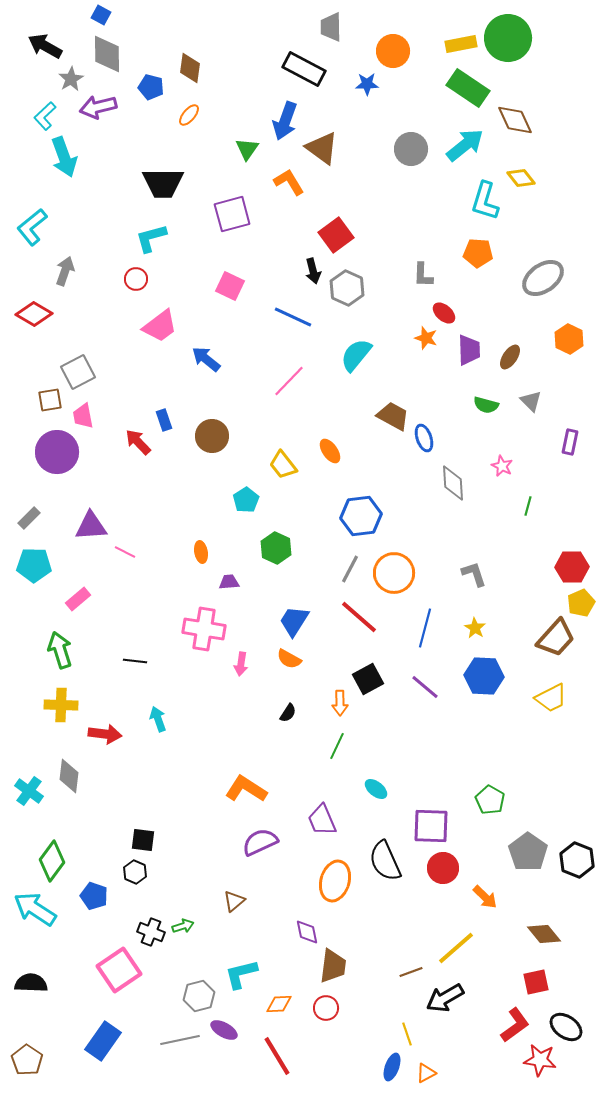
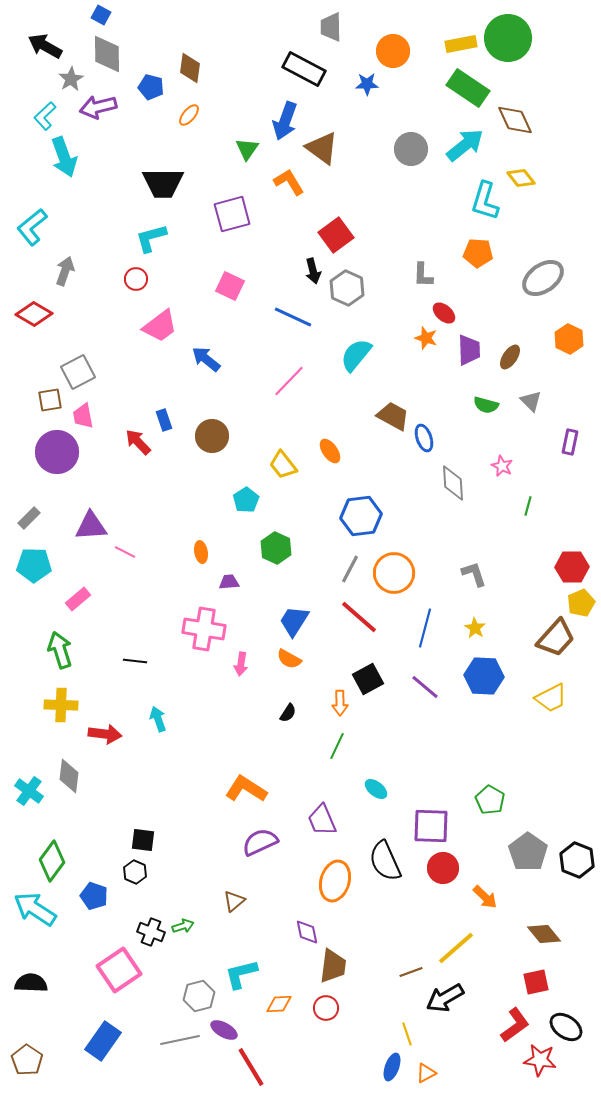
red line at (277, 1056): moved 26 px left, 11 px down
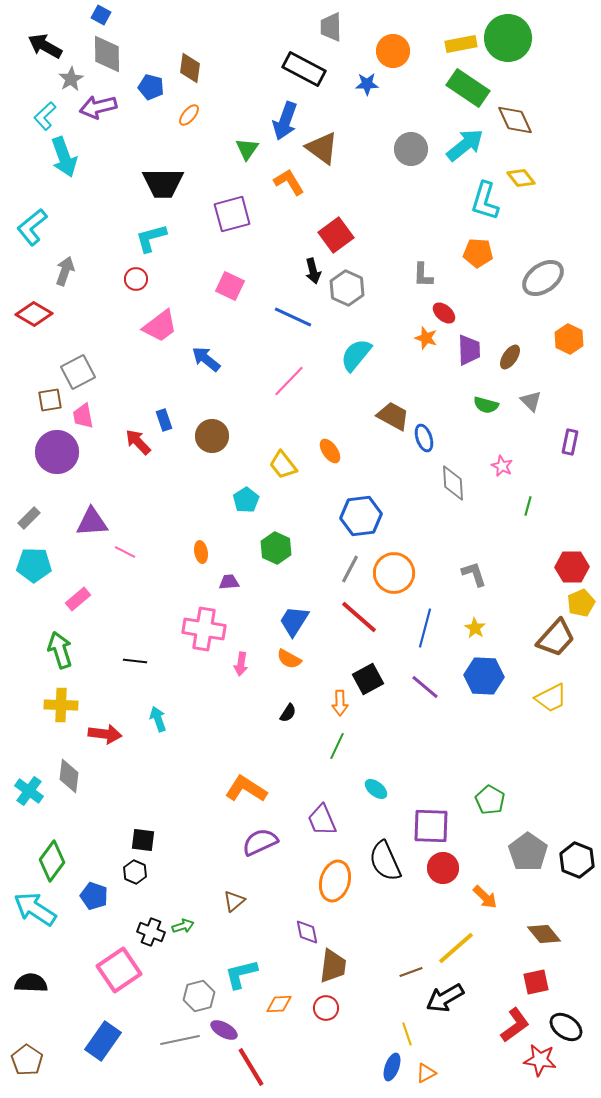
purple triangle at (91, 526): moved 1 px right, 4 px up
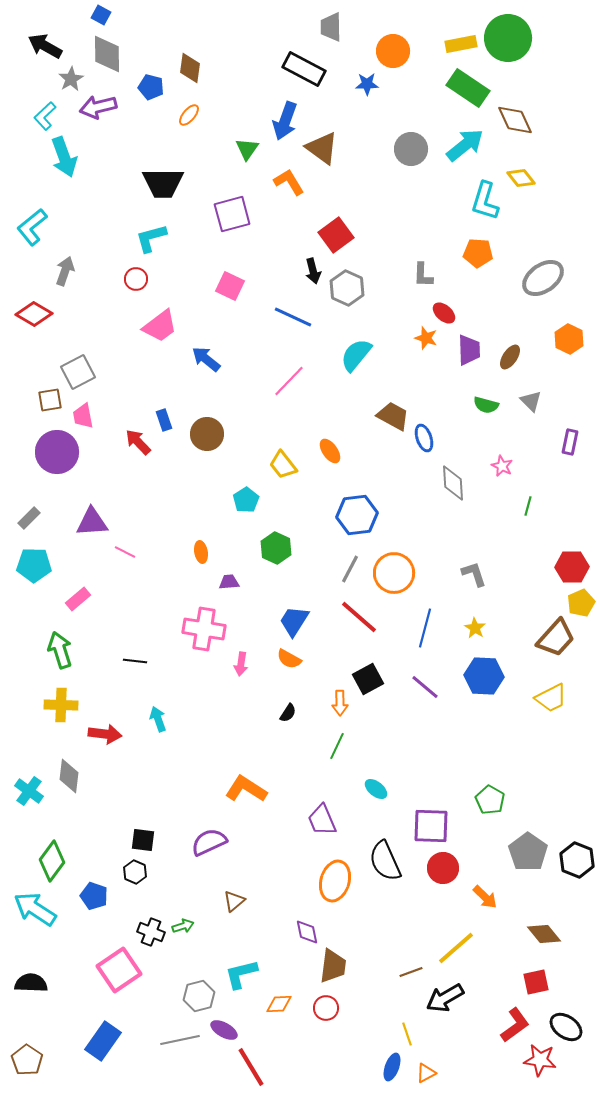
brown circle at (212, 436): moved 5 px left, 2 px up
blue hexagon at (361, 516): moved 4 px left, 1 px up
purple semicircle at (260, 842): moved 51 px left
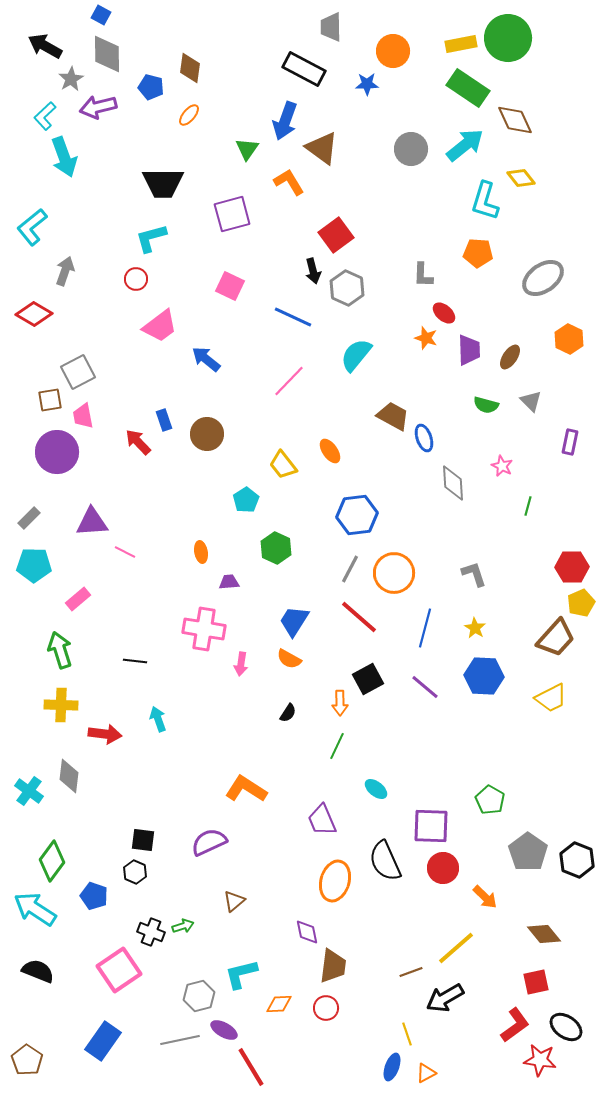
black semicircle at (31, 983): moved 7 px right, 12 px up; rotated 20 degrees clockwise
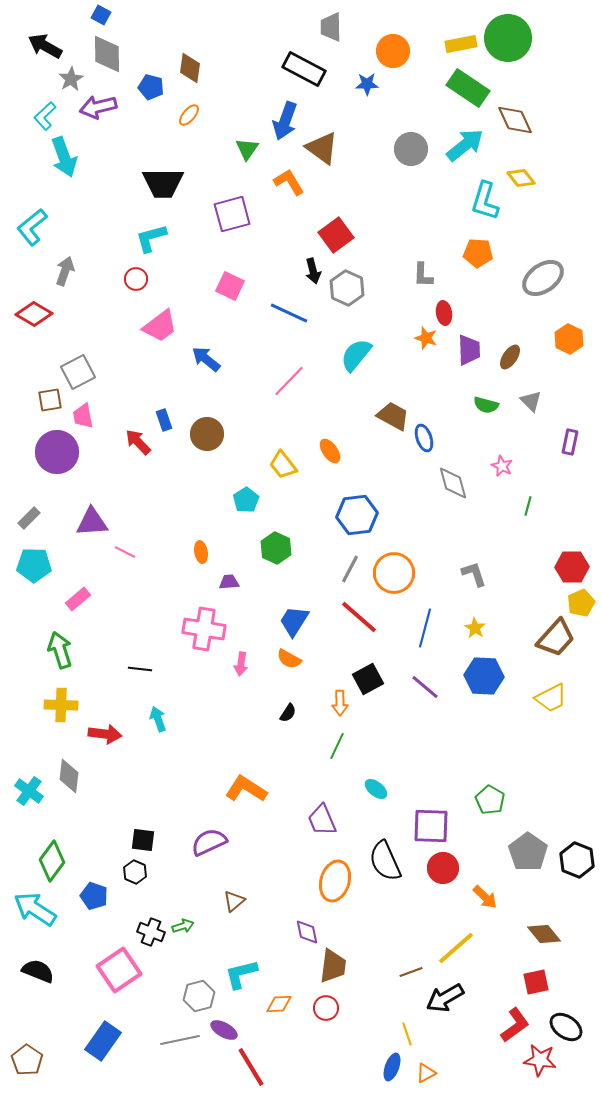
red ellipse at (444, 313): rotated 40 degrees clockwise
blue line at (293, 317): moved 4 px left, 4 px up
gray diamond at (453, 483): rotated 12 degrees counterclockwise
black line at (135, 661): moved 5 px right, 8 px down
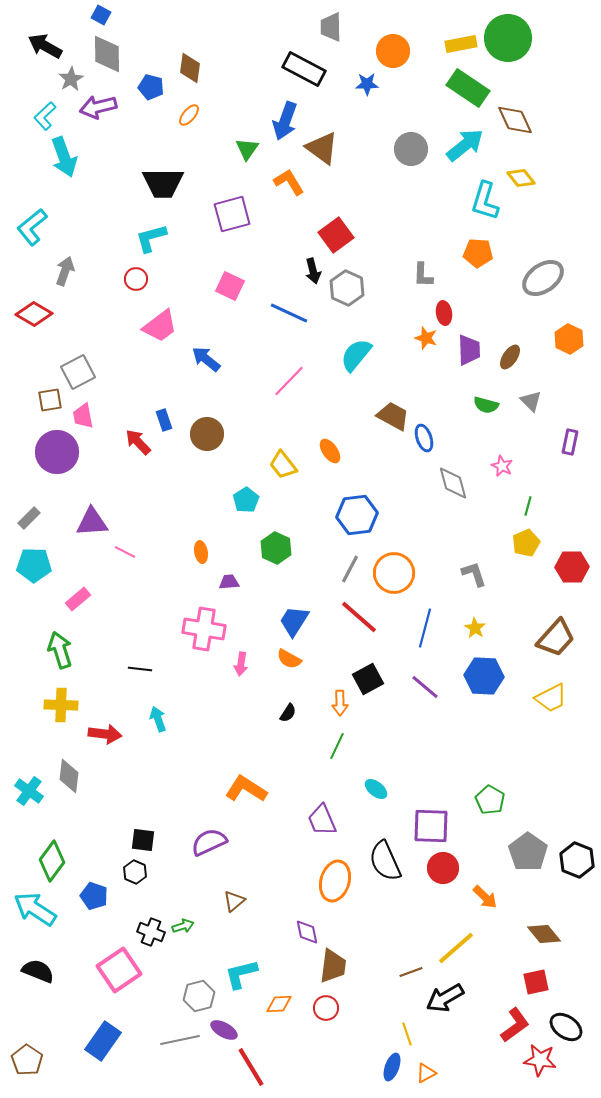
yellow pentagon at (581, 603): moved 55 px left, 60 px up
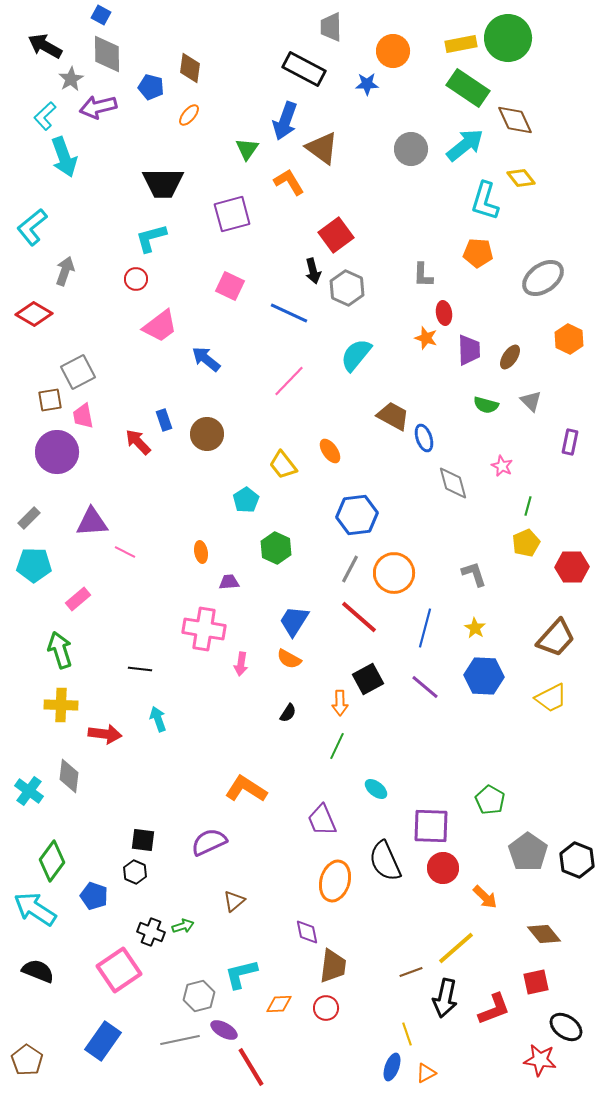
black arrow at (445, 998): rotated 48 degrees counterclockwise
red L-shape at (515, 1025): moved 21 px left, 16 px up; rotated 15 degrees clockwise
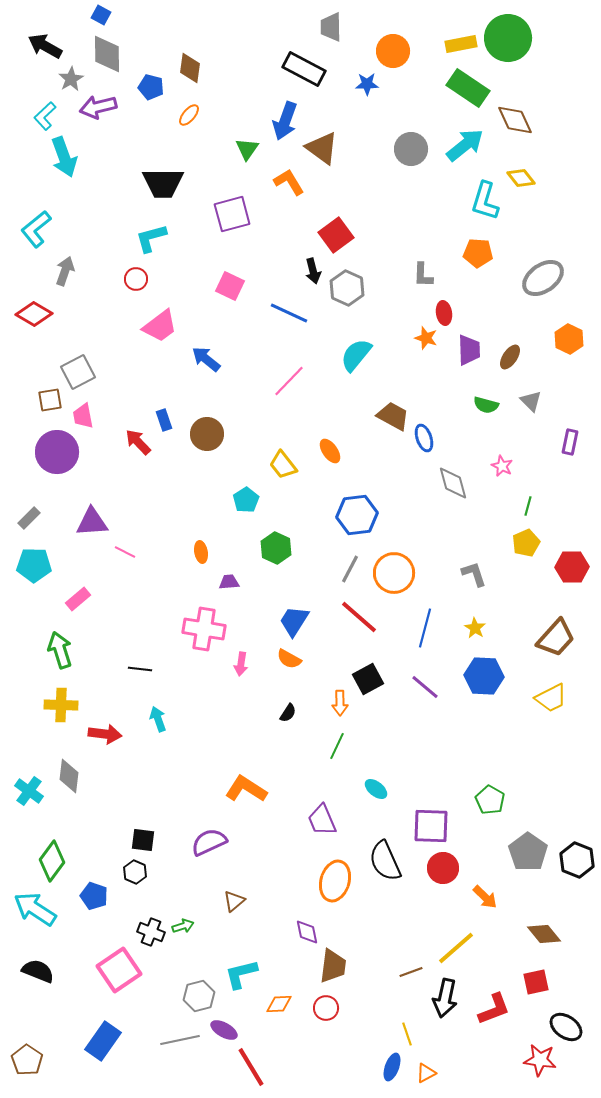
cyan L-shape at (32, 227): moved 4 px right, 2 px down
